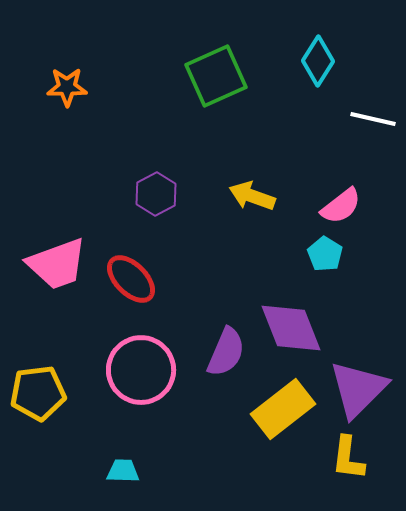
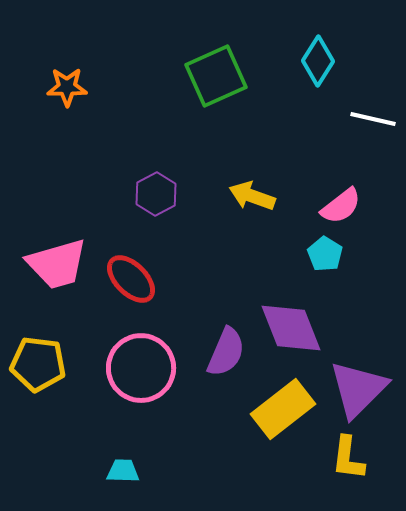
pink trapezoid: rotated 4 degrees clockwise
pink circle: moved 2 px up
yellow pentagon: moved 29 px up; rotated 14 degrees clockwise
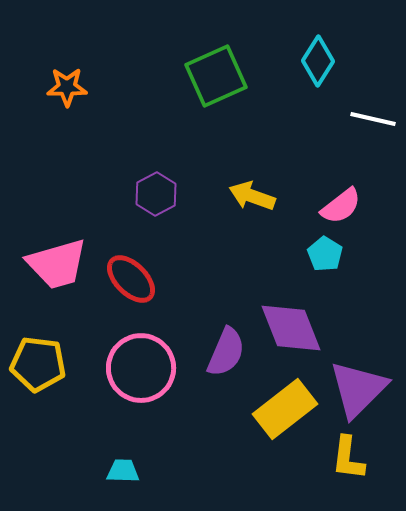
yellow rectangle: moved 2 px right
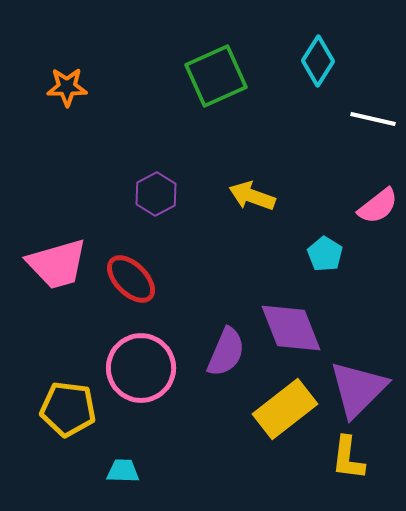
pink semicircle: moved 37 px right
yellow pentagon: moved 30 px right, 45 px down
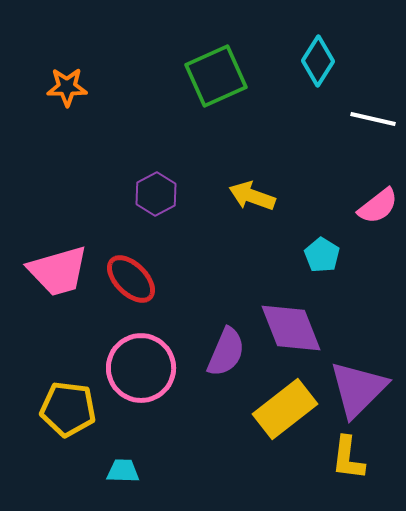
cyan pentagon: moved 3 px left, 1 px down
pink trapezoid: moved 1 px right, 7 px down
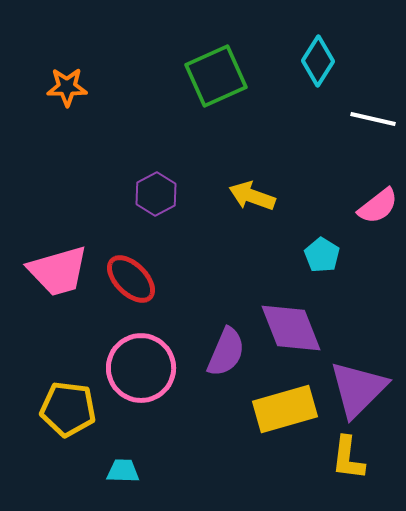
yellow rectangle: rotated 22 degrees clockwise
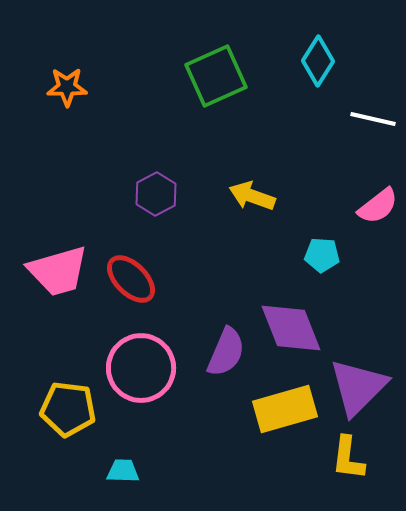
cyan pentagon: rotated 28 degrees counterclockwise
purple triangle: moved 2 px up
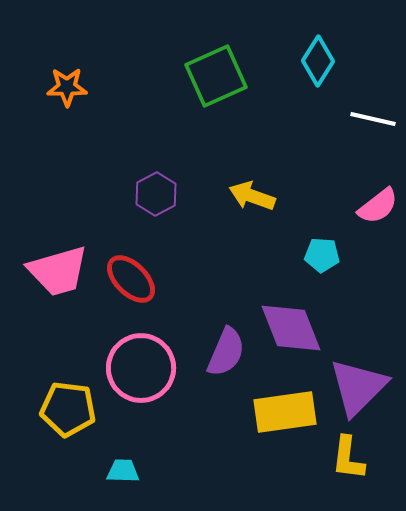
yellow rectangle: moved 3 px down; rotated 8 degrees clockwise
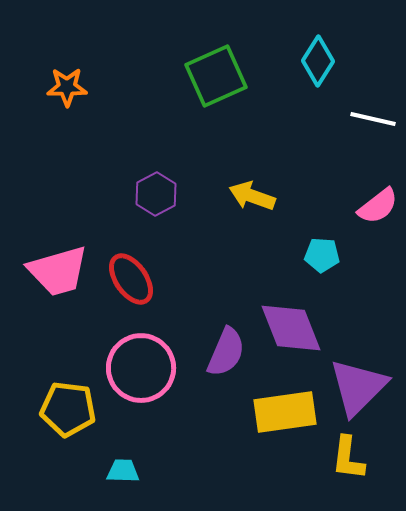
red ellipse: rotated 10 degrees clockwise
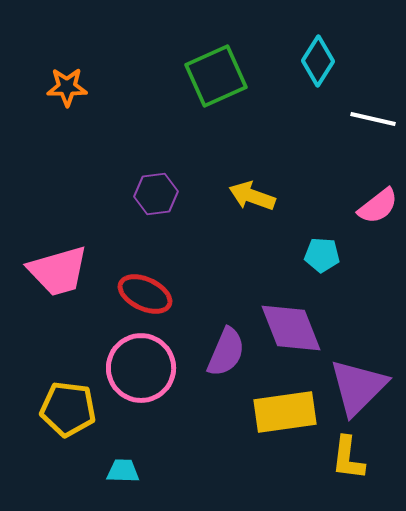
purple hexagon: rotated 21 degrees clockwise
red ellipse: moved 14 px right, 15 px down; rotated 30 degrees counterclockwise
